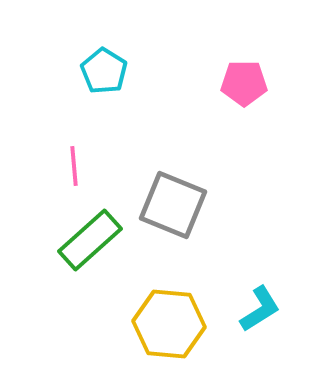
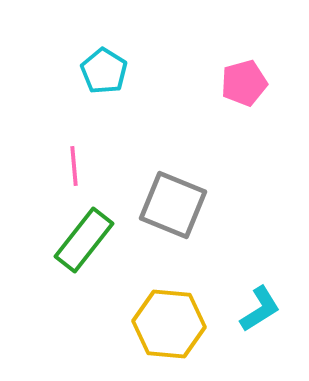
pink pentagon: rotated 15 degrees counterclockwise
green rectangle: moved 6 px left; rotated 10 degrees counterclockwise
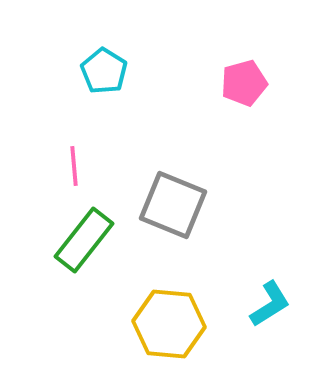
cyan L-shape: moved 10 px right, 5 px up
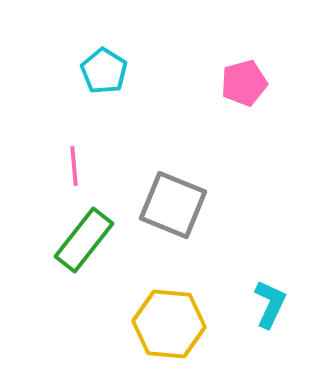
cyan L-shape: rotated 33 degrees counterclockwise
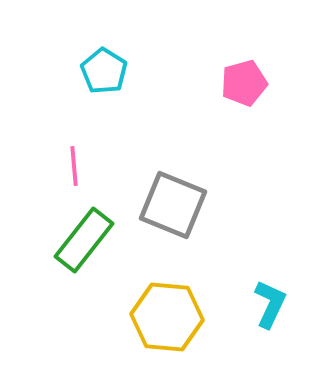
yellow hexagon: moved 2 px left, 7 px up
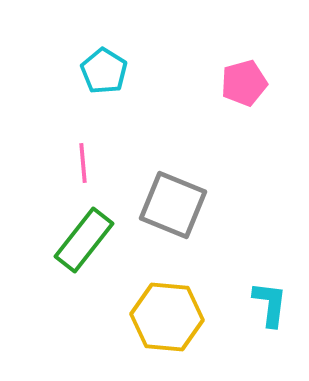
pink line: moved 9 px right, 3 px up
cyan L-shape: rotated 18 degrees counterclockwise
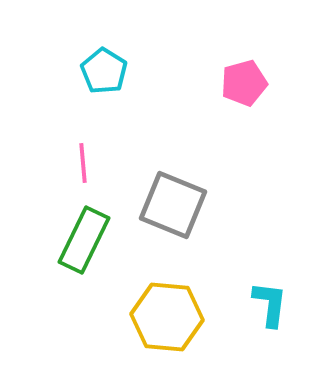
green rectangle: rotated 12 degrees counterclockwise
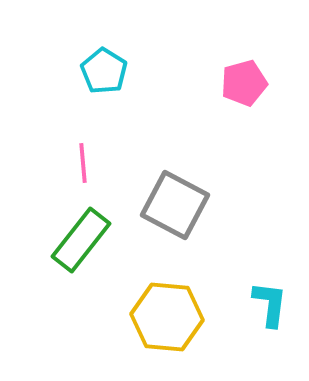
gray square: moved 2 px right; rotated 6 degrees clockwise
green rectangle: moved 3 px left; rotated 12 degrees clockwise
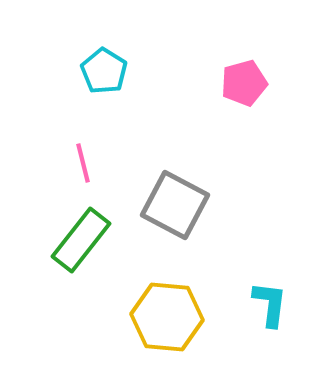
pink line: rotated 9 degrees counterclockwise
